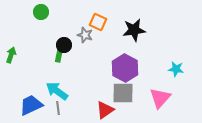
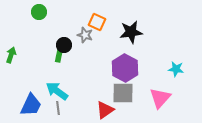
green circle: moved 2 px left
orange square: moved 1 px left
black star: moved 3 px left, 2 px down
blue trapezoid: rotated 140 degrees clockwise
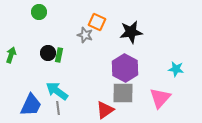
black circle: moved 16 px left, 8 px down
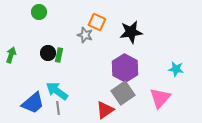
gray square: rotated 35 degrees counterclockwise
blue trapezoid: moved 2 px right, 2 px up; rotated 25 degrees clockwise
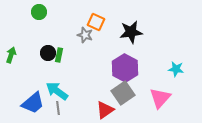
orange square: moved 1 px left
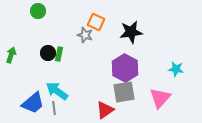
green circle: moved 1 px left, 1 px up
green rectangle: moved 1 px up
gray square: moved 1 px right, 1 px up; rotated 25 degrees clockwise
gray line: moved 4 px left
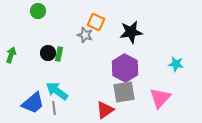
cyan star: moved 5 px up
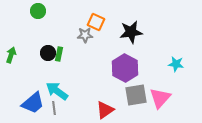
gray star: rotated 21 degrees counterclockwise
gray square: moved 12 px right, 3 px down
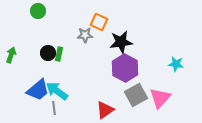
orange square: moved 3 px right
black star: moved 10 px left, 10 px down
gray square: rotated 20 degrees counterclockwise
blue trapezoid: moved 5 px right, 13 px up
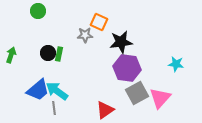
purple hexagon: moved 2 px right; rotated 20 degrees counterclockwise
gray square: moved 1 px right, 2 px up
